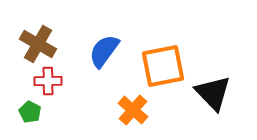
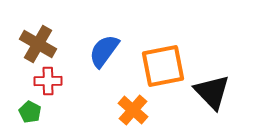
black triangle: moved 1 px left, 1 px up
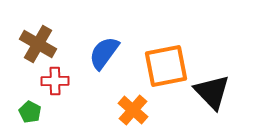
blue semicircle: moved 2 px down
orange square: moved 3 px right
red cross: moved 7 px right
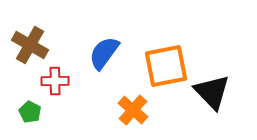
brown cross: moved 8 px left, 1 px down
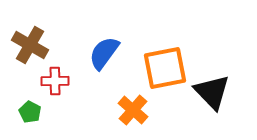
orange square: moved 1 px left, 2 px down
